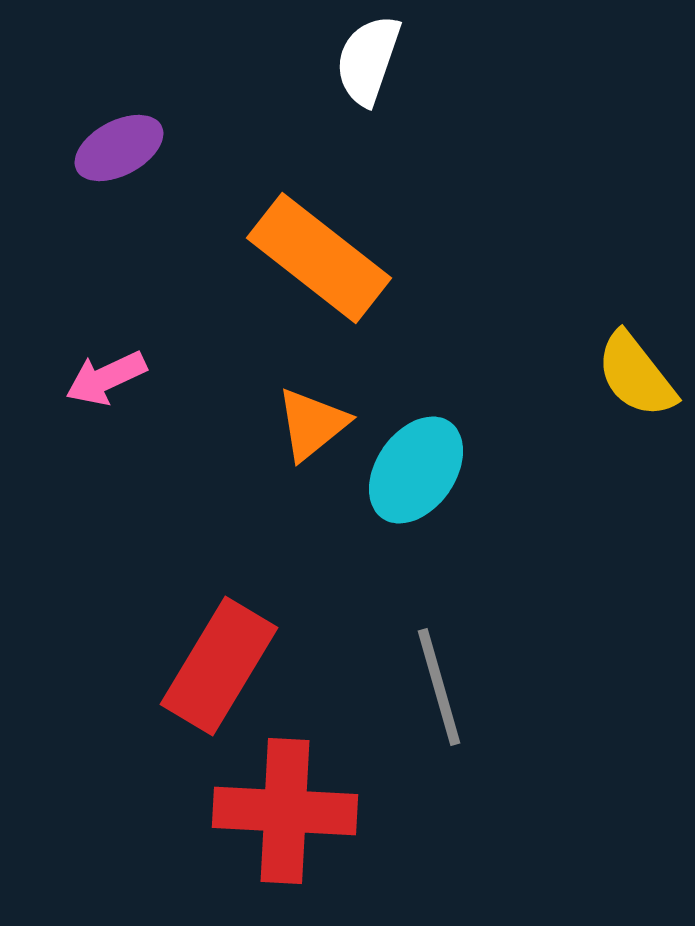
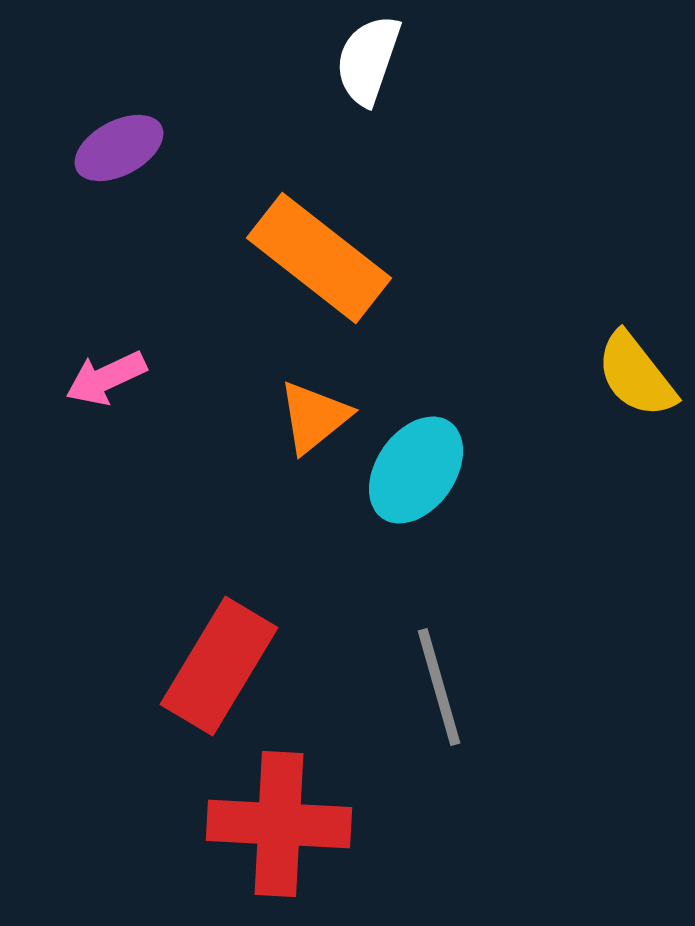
orange triangle: moved 2 px right, 7 px up
red cross: moved 6 px left, 13 px down
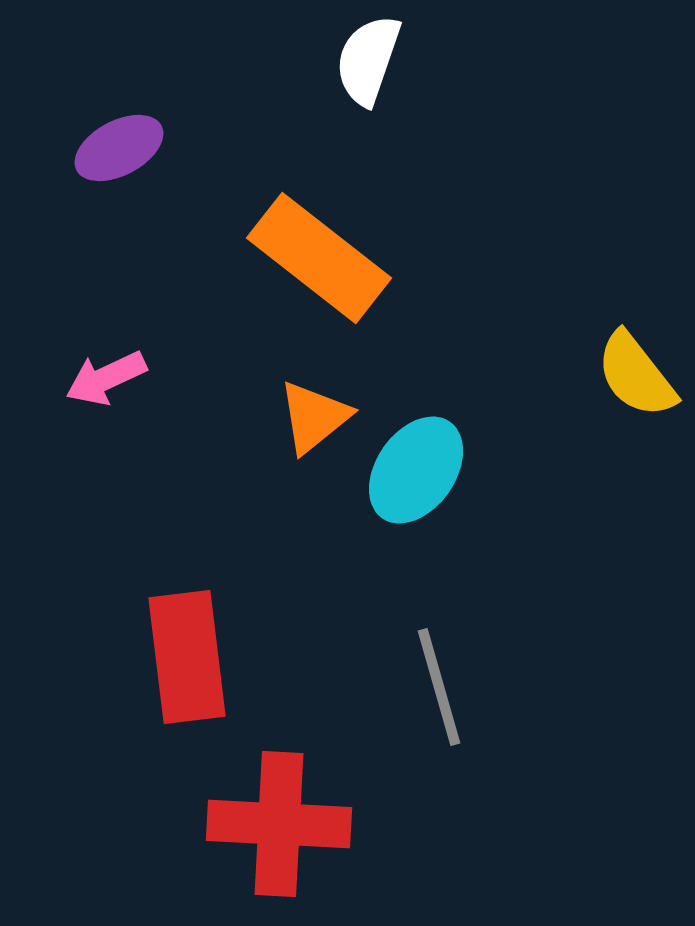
red rectangle: moved 32 px left, 9 px up; rotated 38 degrees counterclockwise
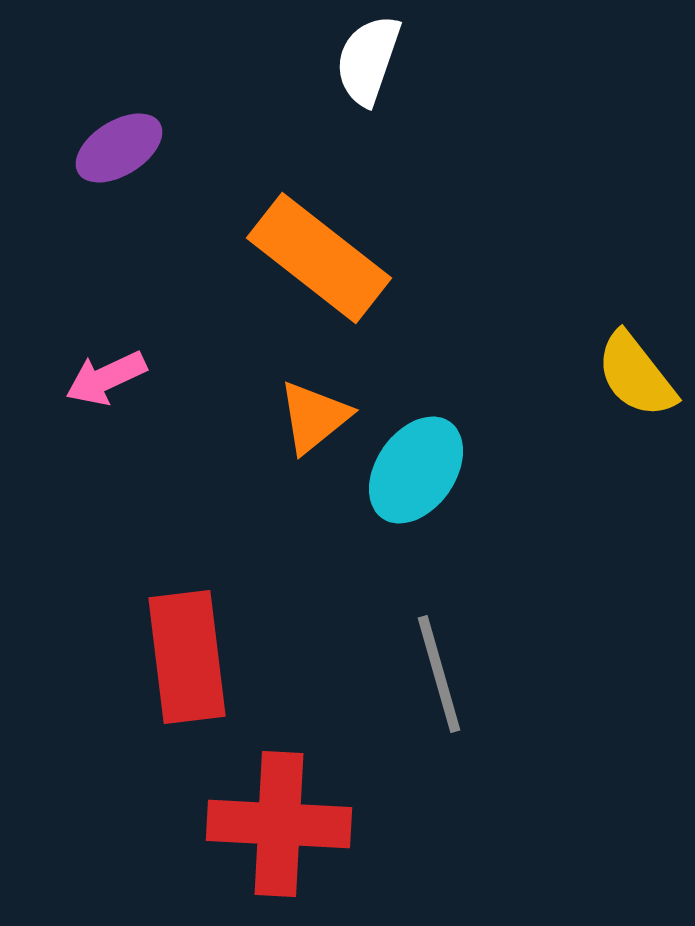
purple ellipse: rotated 4 degrees counterclockwise
gray line: moved 13 px up
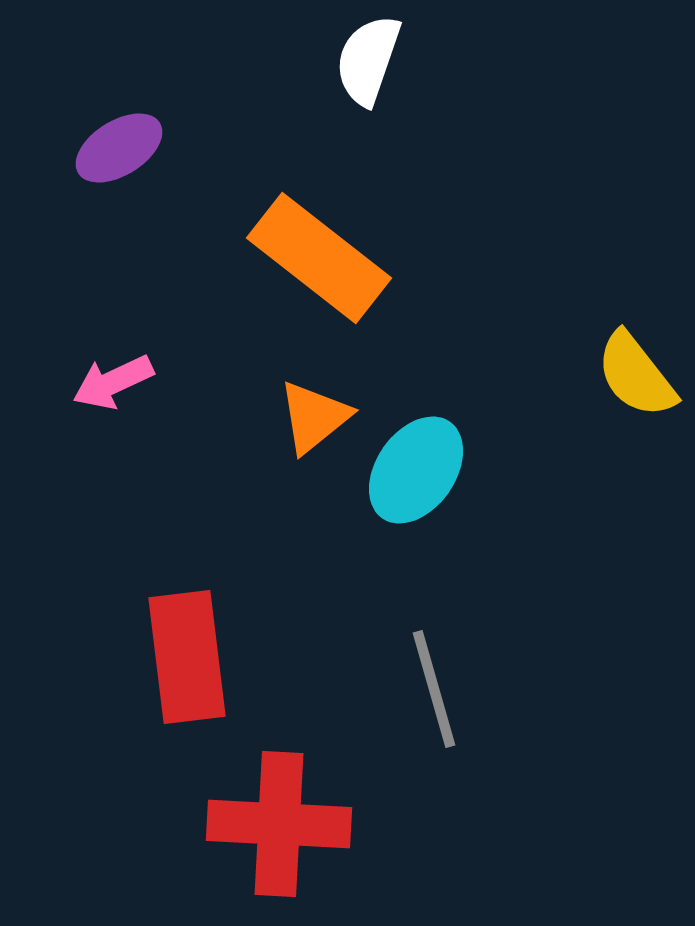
pink arrow: moved 7 px right, 4 px down
gray line: moved 5 px left, 15 px down
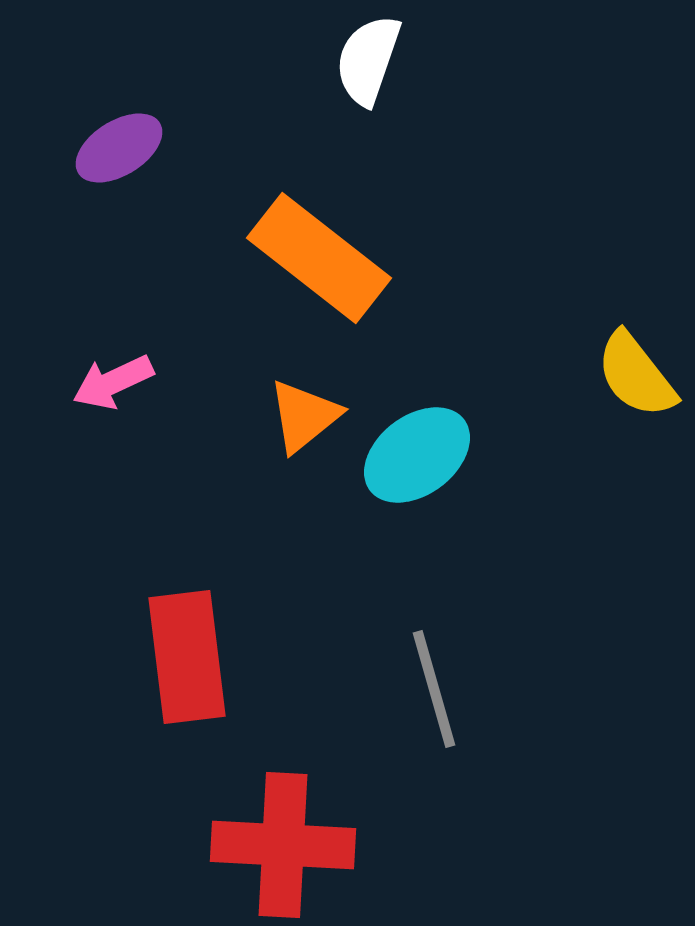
orange triangle: moved 10 px left, 1 px up
cyan ellipse: moved 1 px right, 15 px up; rotated 18 degrees clockwise
red cross: moved 4 px right, 21 px down
